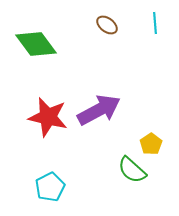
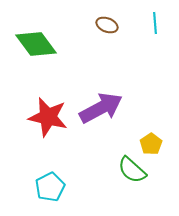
brown ellipse: rotated 15 degrees counterclockwise
purple arrow: moved 2 px right, 2 px up
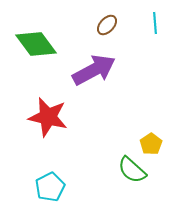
brown ellipse: rotated 70 degrees counterclockwise
purple arrow: moved 7 px left, 38 px up
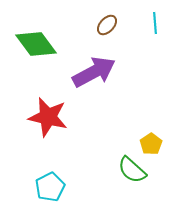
purple arrow: moved 2 px down
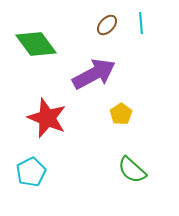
cyan line: moved 14 px left
purple arrow: moved 2 px down
red star: moved 1 px left, 1 px down; rotated 9 degrees clockwise
yellow pentagon: moved 30 px left, 30 px up
cyan pentagon: moved 19 px left, 15 px up
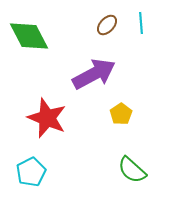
green diamond: moved 7 px left, 8 px up; rotated 9 degrees clockwise
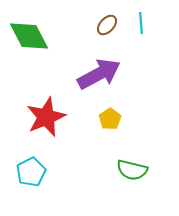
purple arrow: moved 5 px right
yellow pentagon: moved 11 px left, 5 px down
red star: moved 1 px left, 1 px up; rotated 27 degrees clockwise
green semicircle: rotated 28 degrees counterclockwise
